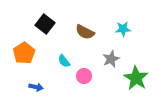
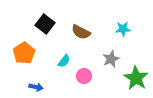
brown semicircle: moved 4 px left
cyan semicircle: rotated 104 degrees counterclockwise
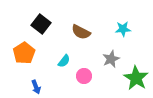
black square: moved 4 px left
blue arrow: rotated 56 degrees clockwise
